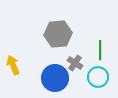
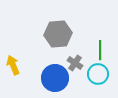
cyan circle: moved 3 px up
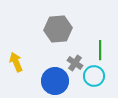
gray hexagon: moved 5 px up
yellow arrow: moved 3 px right, 3 px up
cyan circle: moved 4 px left, 2 px down
blue circle: moved 3 px down
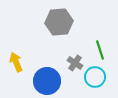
gray hexagon: moved 1 px right, 7 px up
green line: rotated 18 degrees counterclockwise
cyan circle: moved 1 px right, 1 px down
blue circle: moved 8 px left
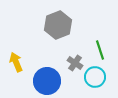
gray hexagon: moved 1 px left, 3 px down; rotated 16 degrees counterclockwise
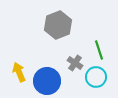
green line: moved 1 px left
yellow arrow: moved 3 px right, 10 px down
cyan circle: moved 1 px right
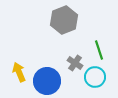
gray hexagon: moved 6 px right, 5 px up
cyan circle: moved 1 px left
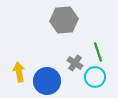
gray hexagon: rotated 16 degrees clockwise
green line: moved 1 px left, 2 px down
yellow arrow: rotated 12 degrees clockwise
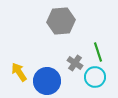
gray hexagon: moved 3 px left, 1 px down
yellow arrow: rotated 24 degrees counterclockwise
